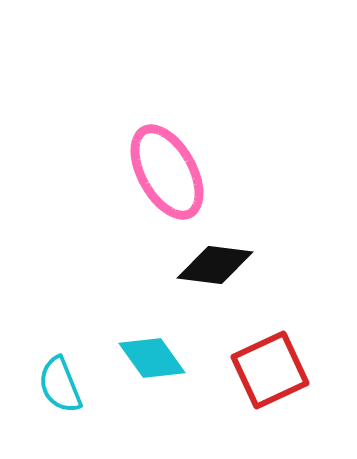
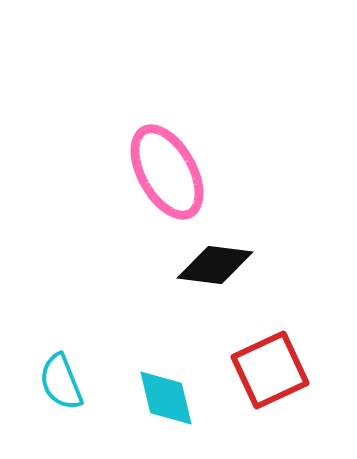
cyan diamond: moved 14 px right, 40 px down; rotated 22 degrees clockwise
cyan semicircle: moved 1 px right, 3 px up
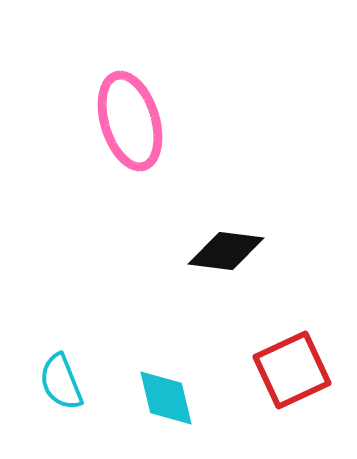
pink ellipse: moved 37 px left, 51 px up; rotated 12 degrees clockwise
black diamond: moved 11 px right, 14 px up
red square: moved 22 px right
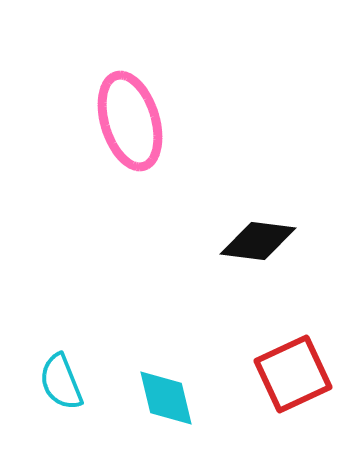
black diamond: moved 32 px right, 10 px up
red square: moved 1 px right, 4 px down
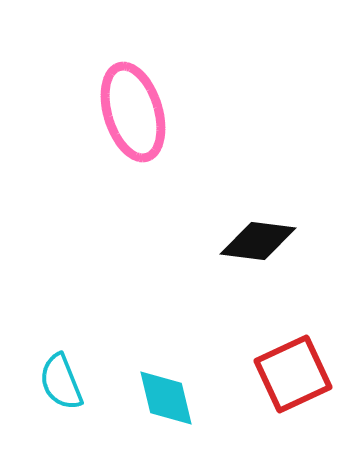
pink ellipse: moved 3 px right, 9 px up
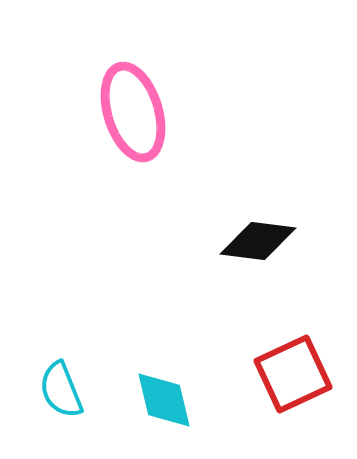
cyan semicircle: moved 8 px down
cyan diamond: moved 2 px left, 2 px down
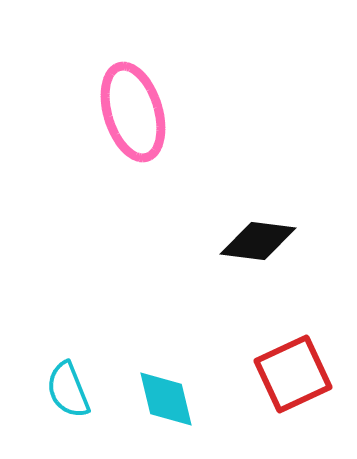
cyan semicircle: moved 7 px right
cyan diamond: moved 2 px right, 1 px up
